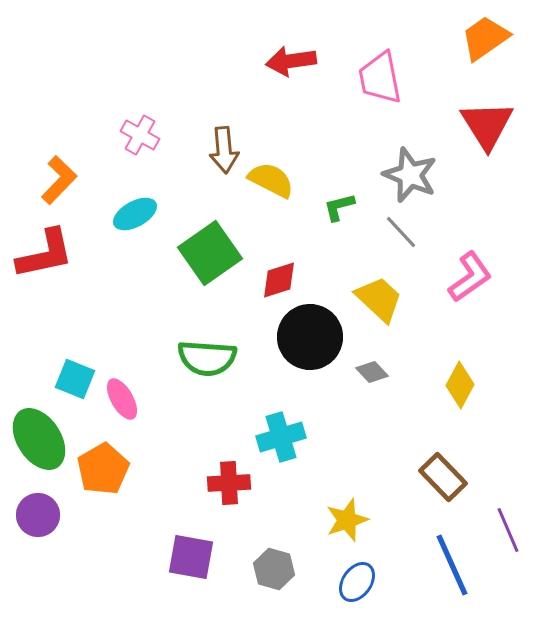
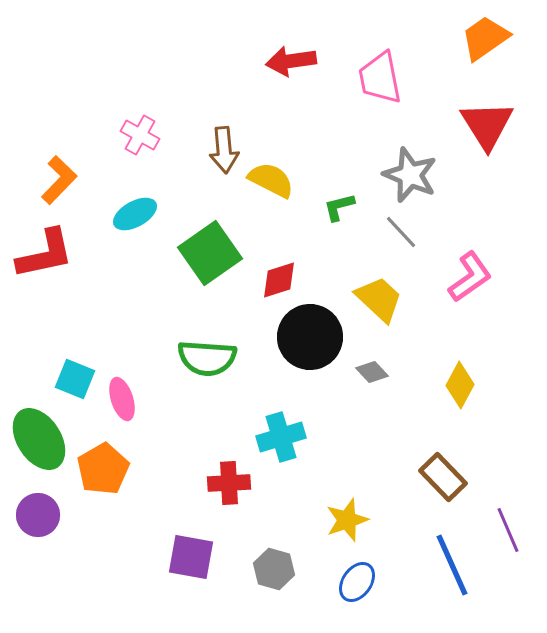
pink ellipse: rotated 12 degrees clockwise
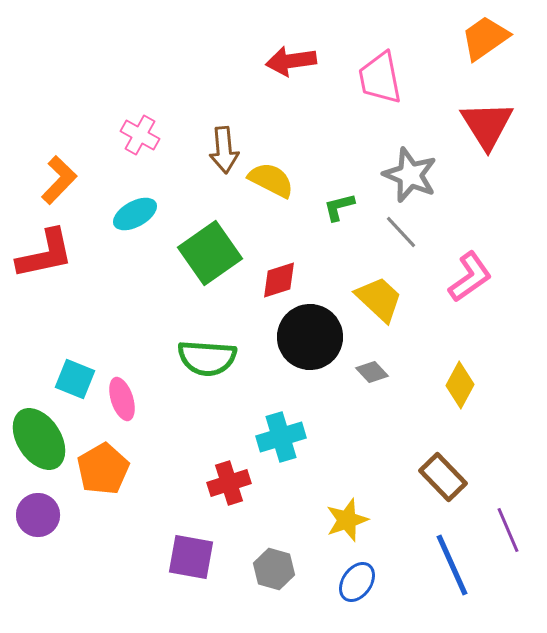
red cross: rotated 15 degrees counterclockwise
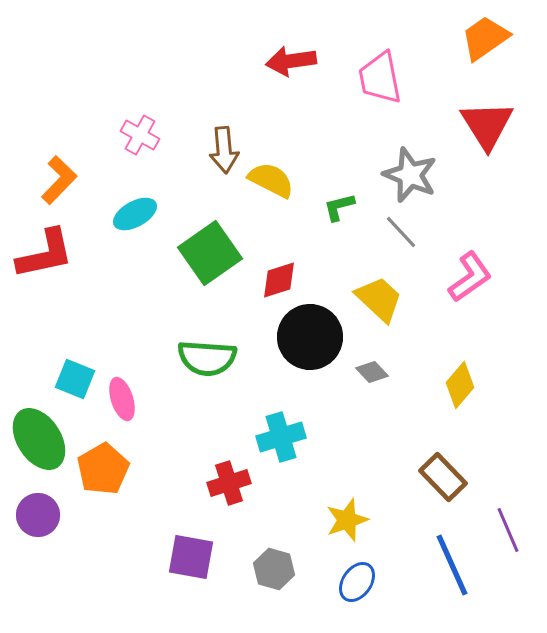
yellow diamond: rotated 12 degrees clockwise
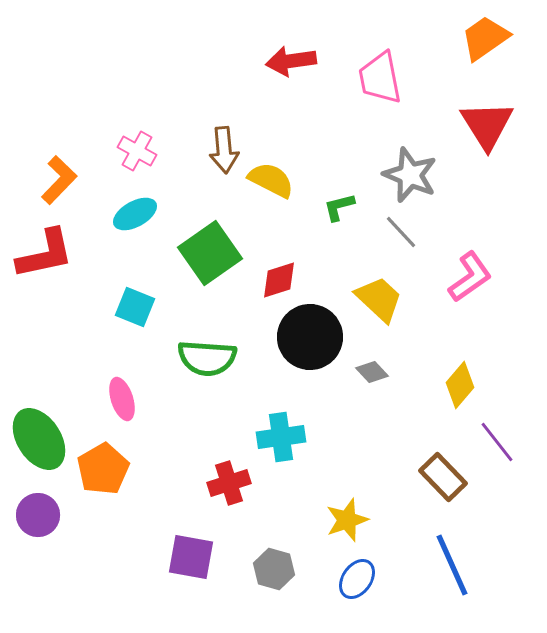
pink cross: moved 3 px left, 16 px down
cyan square: moved 60 px right, 72 px up
cyan cross: rotated 9 degrees clockwise
purple line: moved 11 px left, 88 px up; rotated 15 degrees counterclockwise
blue ellipse: moved 3 px up
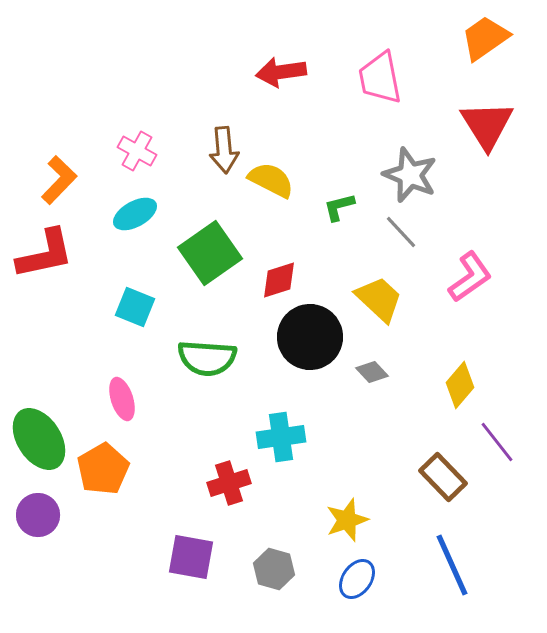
red arrow: moved 10 px left, 11 px down
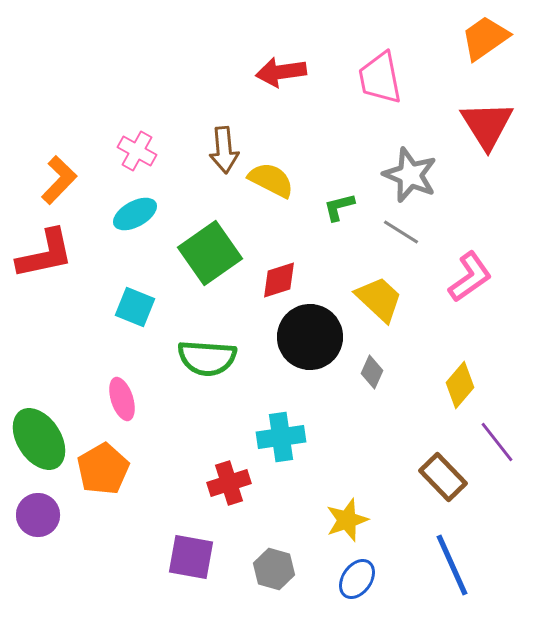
gray line: rotated 15 degrees counterclockwise
gray diamond: rotated 68 degrees clockwise
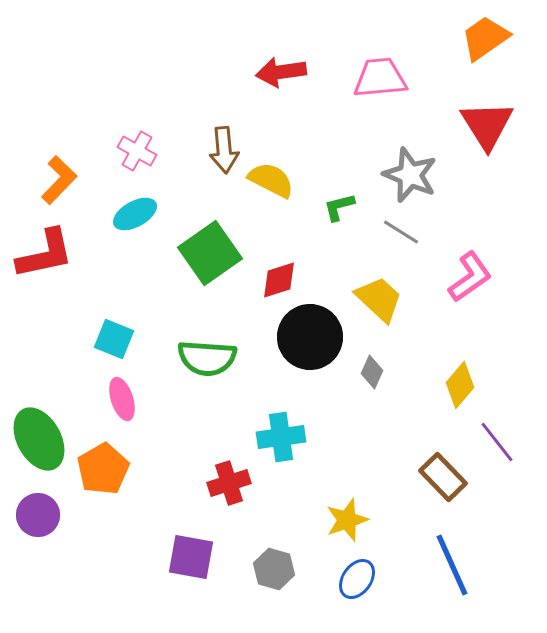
pink trapezoid: rotated 96 degrees clockwise
cyan square: moved 21 px left, 32 px down
green ellipse: rotated 4 degrees clockwise
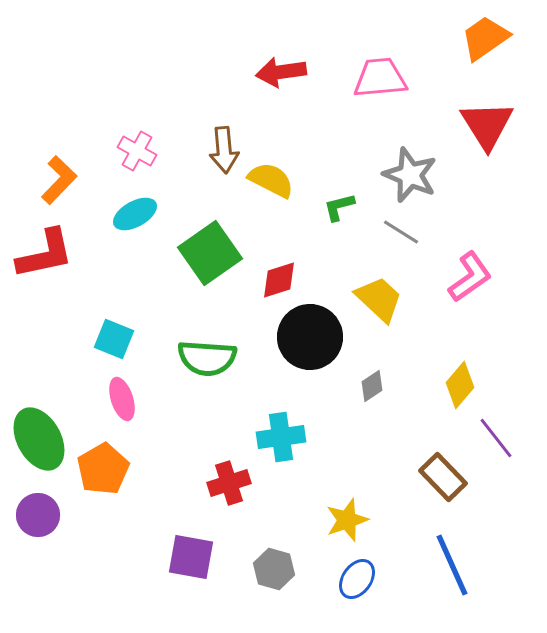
gray diamond: moved 14 px down; rotated 32 degrees clockwise
purple line: moved 1 px left, 4 px up
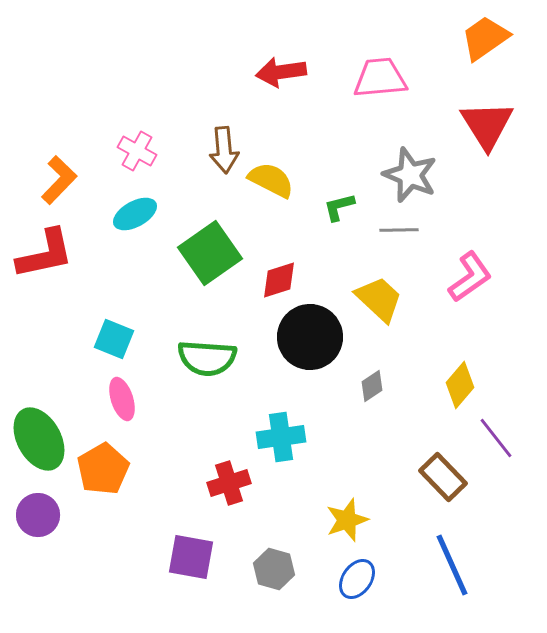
gray line: moved 2 px left, 2 px up; rotated 33 degrees counterclockwise
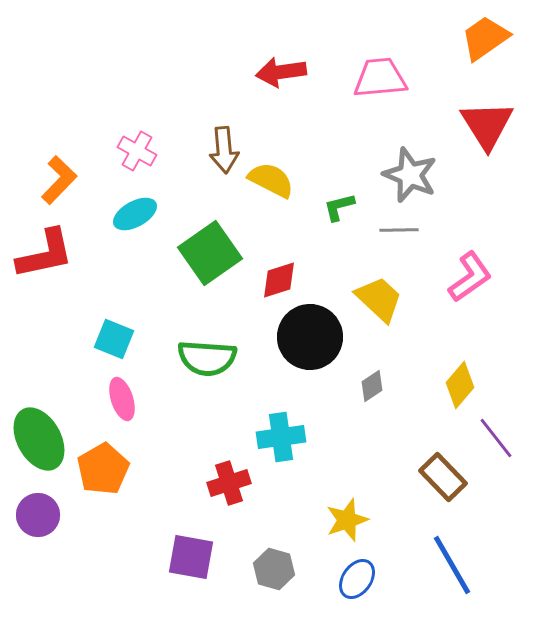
blue line: rotated 6 degrees counterclockwise
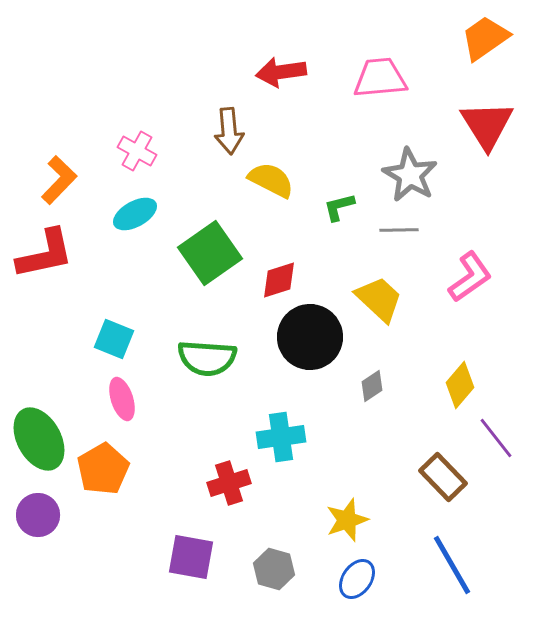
brown arrow: moved 5 px right, 19 px up
gray star: rotated 8 degrees clockwise
